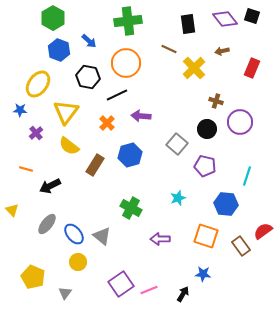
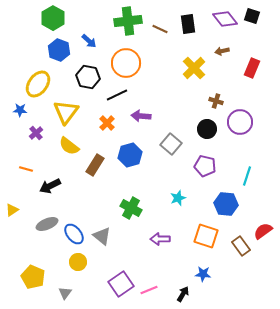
brown line at (169, 49): moved 9 px left, 20 px up
gray square at (177, 144): moved 6 px left
yellow triangle at (12, 210): rotated 40 degrees clockwise
gray ellipse at (47, 224): rotated 30 degrees clockwise
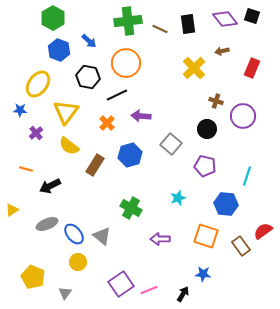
purple circle at (240, 122): moved 3 px right, 6 px up
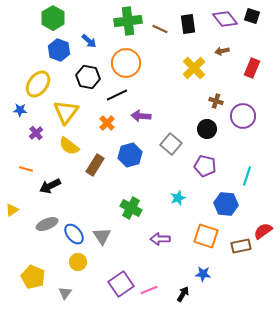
gray triangle at (102, 236): rotated 18 degrees clockwise
brown rectangle at (241, 246): rotated 66 degrees counterclockwise
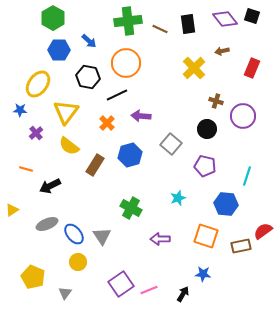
blue hexagon at (59, 50): rotated 20 degrees counterclockwise
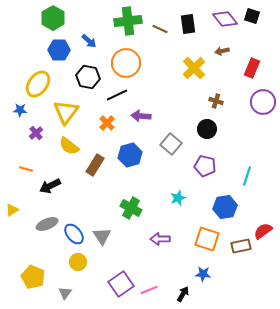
purple circle at (243, 116): moved 20 px right, 14 px up
blue hexagon at (226, 204): moved 1 px left, 3 px down; rotated 15 degrees counterclockwise
orange square at (206, 236): moved 1 px right, 3 px down
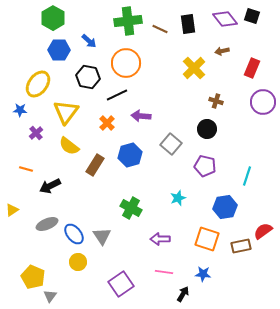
pink line at (149, 290): moved 15 px right, 18 px up; rotated 30 degrees clockwise
gray triangle at (65, 293): moved 15 px left, 3 px down
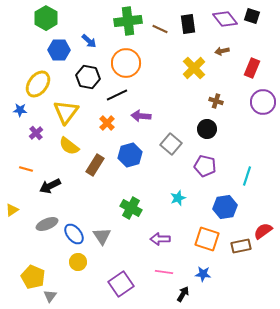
green hexagon at (53, 18): moved 7 px left
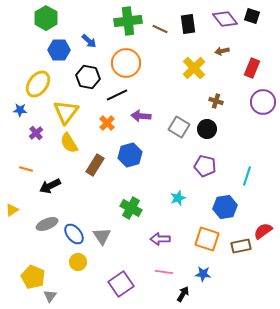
gray square at (171, 144): moved 8 px right, 17 px up; rotated 10 degrees counterclockwise
yellow semicircle at (69, 146): moved 3 px up; rotated 20 degrees clockwise
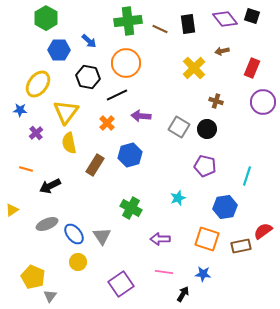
yellow semicircle at (69, 143): rotated 20 degrees clockwise
